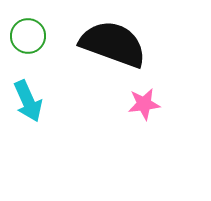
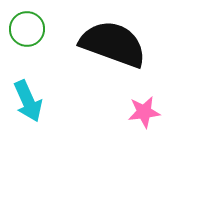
green circle: moved 1 px left, 7 px up
pink star: moved 8 px down
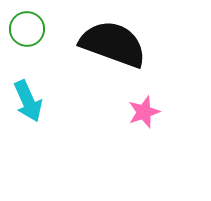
pink star: rotated 12 degrees counterclockwise
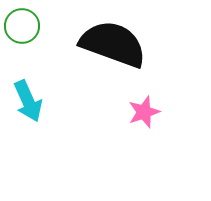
green circle: moved 5 px left, 3 px up
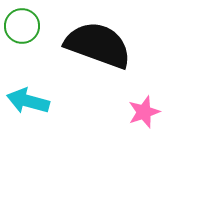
black semicircle: moved 15 px left, 1 px down
cyan arrow: rotated 129 degrees clockwise
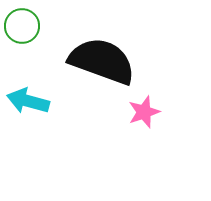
black semicircle: moved 4 px right, 16 px down
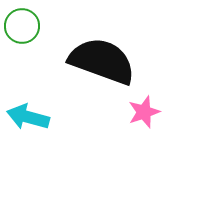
cyan arrow: moved 16 px down
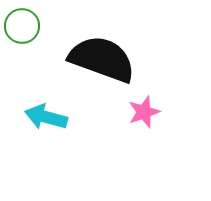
black semicircle: moved 2 px up
cyan arrow: moved 18 px right
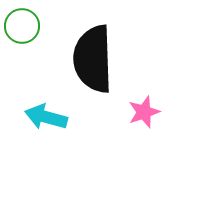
black semicircle: moved 9 px left; rotated 112 degrees counterclockwise
